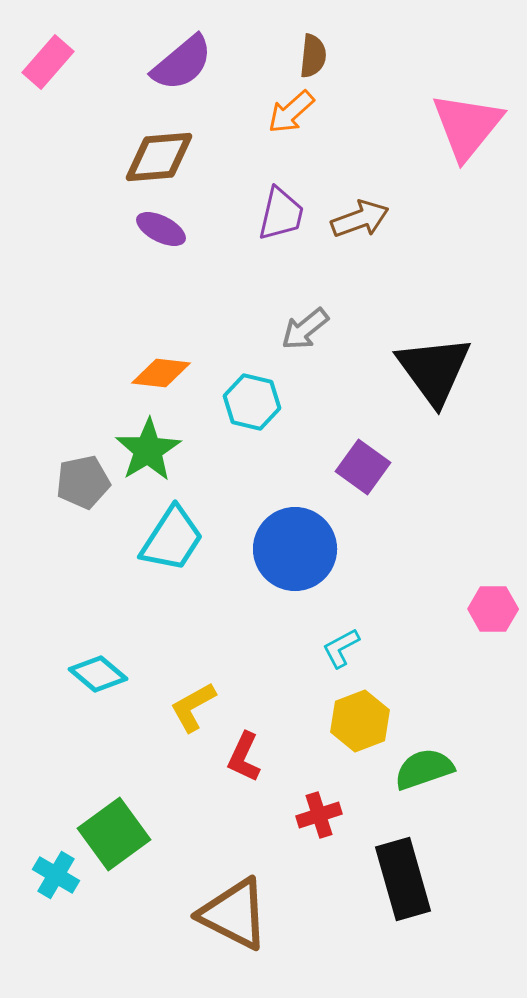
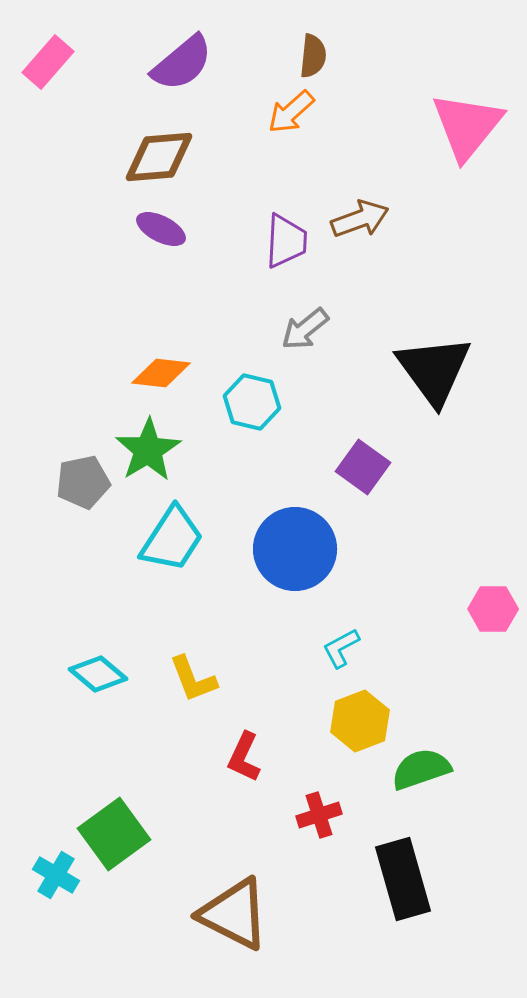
purple trapezoid: moved 5 px right, 27 px down; rotated 10 degrees counterclockwise
yellow L-shape: moved 28 px up; rotated 82 degrees counterclockwise
green semicircle: moved 3 px left
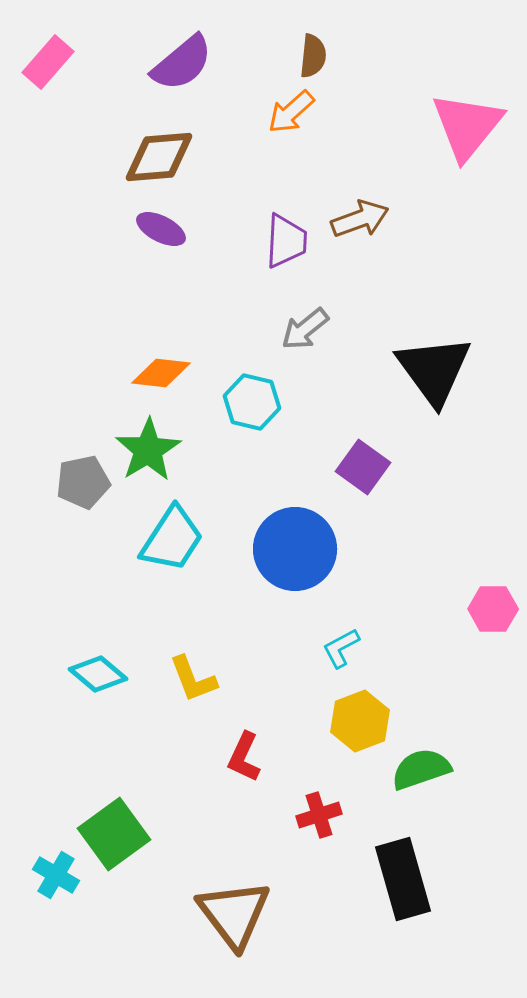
brown triangle: rotated 26 degrees clockwise
